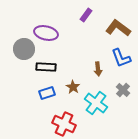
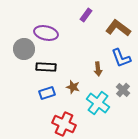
brown star: rotated 16 degrees counterclockwise
cyan cross: moved 2 px right
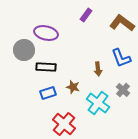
brown L-shape: moved 4 px right, 5 px up
gray circle: moved 1 px down
blue rectangle: moved 1 px right
red cross: rotated 15 degrees clockwise
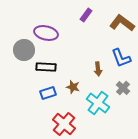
gray cross: moved 2 px up
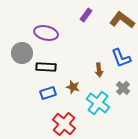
brown L-shape: moved 3 px up
gray circle: moved 2 px left, 3 px down
brown arrow: moved 1 px right, 1 px down
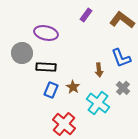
brown star: rotated 16 degrees clockwise
blue rectangle: moved 3 px right, 3 px up; rotated 49 degrees counterclockwise
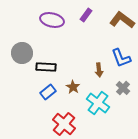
purple ellipse: moved 6 px right, 13 px up
blue rectangle: moved 3 px left, 2 px down; rotated 28 degrees clockwise
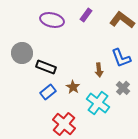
black rectangle: rotated 18 degrees clockwise
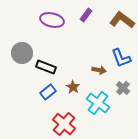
brown arrow: rotated 72 degrees counterclockwise
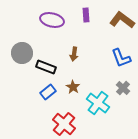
purple rectangle: rotated 40 degrees counterclockwise
brown arrow: moved 25 px left, 16 px up; rotated 88 degrees clockwise
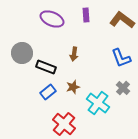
purple ellipse: moved 1 px up; rotated 10 degrees clockwise
brown star: rotated 24 degrees clockwise
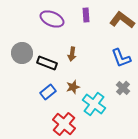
brown arrow: moved 2 px left
black rectangle: moved 1 px right, 4 px up
cyan cross: moved 4 px left, 1 px down
